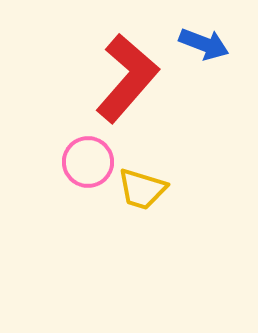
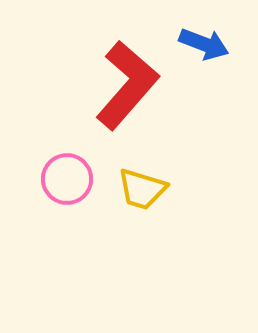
red L-shape: moved 7 px down
pink circle: moved 21 px left, 17 px down
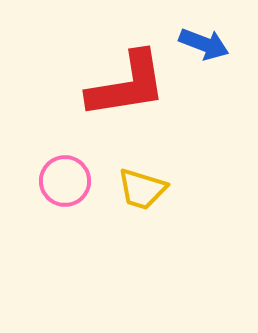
red L-shape: rotated 40 degrees clockwise
pink circle: moved 2 px left, 2 px down
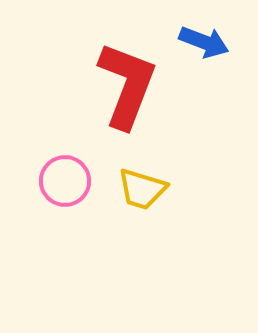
blue arrow: moved 2 px up
red L-shape: rotated 60 degrees counterclockwise
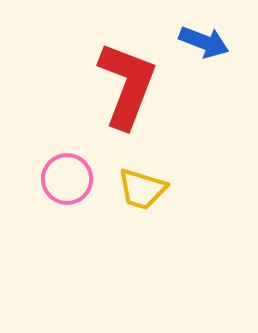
pink circle: moved 2 px right, 2 px up
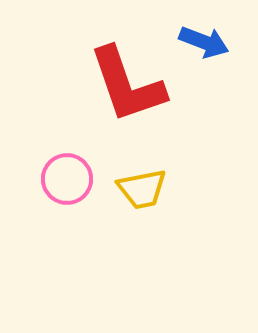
red L-shape: rotated 140 degrees clockwise
yellow trapezoid: rotated 28 degrees counterclockwise
